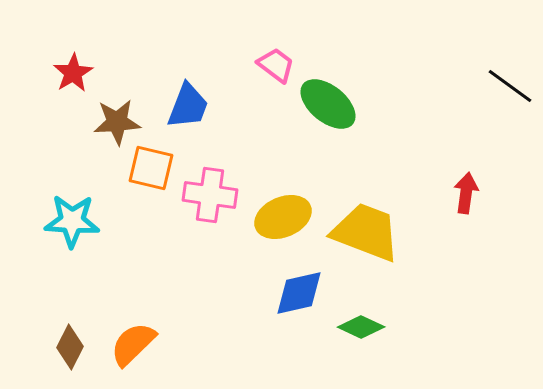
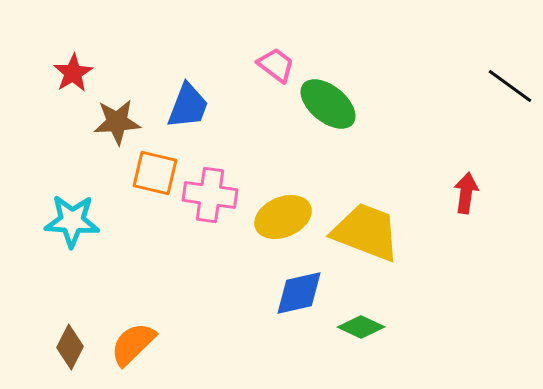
orange square: moved 4 px right, 5 px down
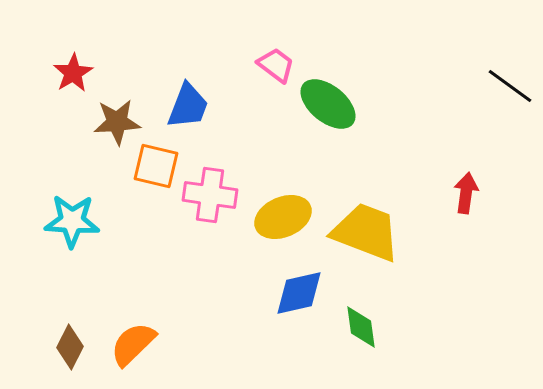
orange square: moved 1 px right, 7 px up
green diamond: rotated 57 degrees clockwise
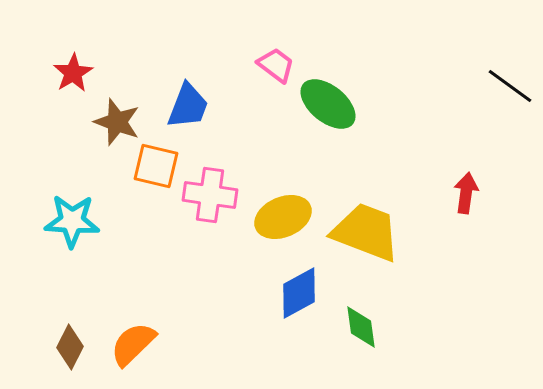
brown star: rotated 24 degrees clockwise
blue diamond: rotated 16 degrees counterclockwise
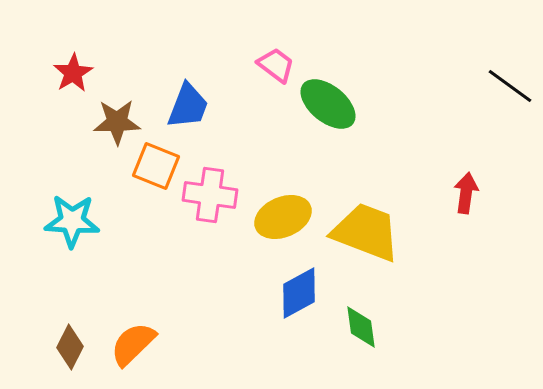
brown star: rotated 21 degrees counterclockwise
orange square: rotated 9 degrees clockwise
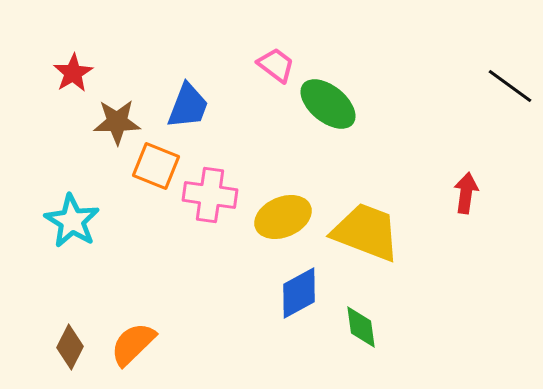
cyan star: rotated 28 degrees clockwise
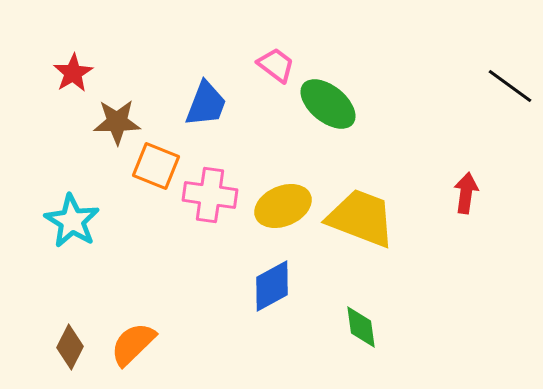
blue trapezoid: moved 18 px right, 2 px up
yellow ellipse: moved 11 px up
yellow trapezoid: moved 5 px left, 14 px up
blue diamond: moved 27 px left, 7 px up
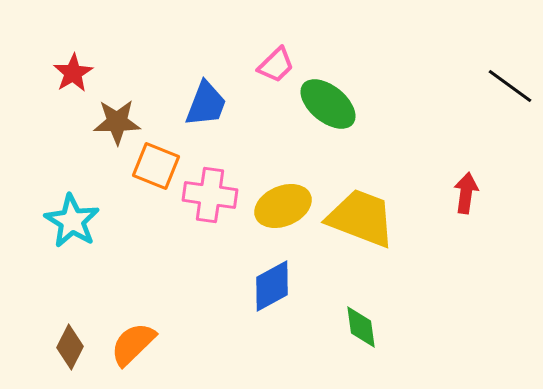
pink trapezoid: rotated 99 degrees clockwise
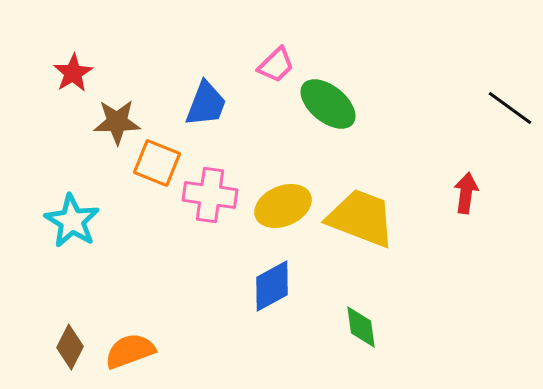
black line: moved 22 px down
orange square: moved 1 px right, 3 px up
orange semicircle: moved 3 px left, 7 px down; rotated 24 degrees clockwise
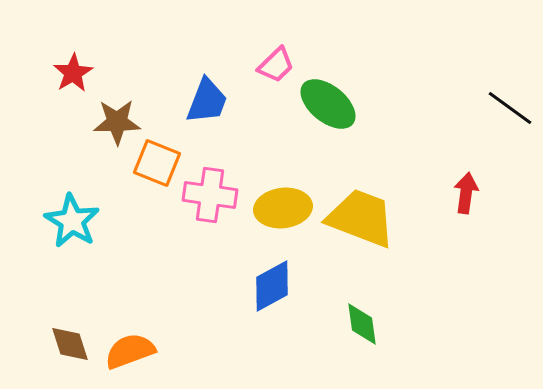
blue trapezoid: moved 1 px right, 3 px up
yellow ellipse: moved 2 px down; rotated 16 degrees clockwise
green diamond: moved 1 px right, 3 px up
brown diamond: moved 3 px up; rotated 45 degrees counterclockwise
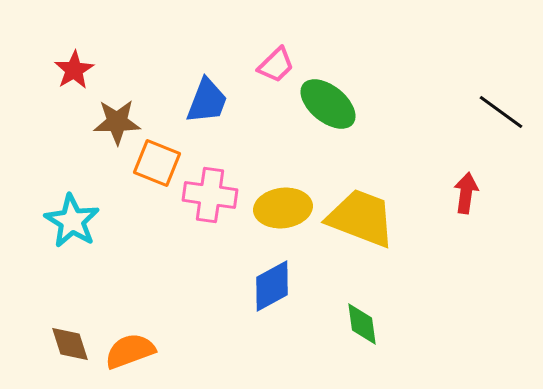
red star: moved 1 px right, 3 px up
black line: moved 9 px left, 4 px down
